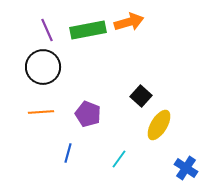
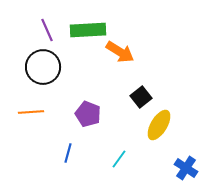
orange arrow: moved 9 px left, 30 px down; rotated 48 degrees clockwise
green rectangle: rotated 8 degrees clockwise
black square: moved 1 px down; rotated 10 degrees clockwise
orange line: moved 10 px left
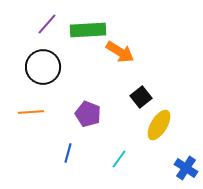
purple line: moved 6 px up; rotated 65 degrees clockwise
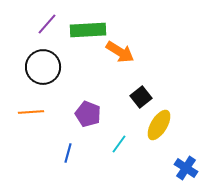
cyan line: moved 15 px up
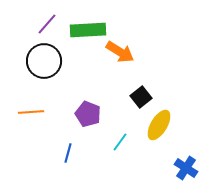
black circle: moved 1 px right, 6 px up
cyan line: moved 1 px right, 2 px up
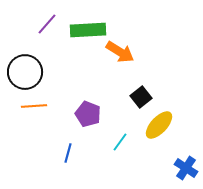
black circle: moved 19 px left, 11 px down
orange line: moved 3 px right, 6 px up
yellow ellipse: rotated 12 degrees clockwise
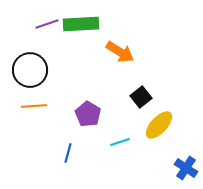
purple line: rotated 30 degrees clockwise
green rectangle: moved 7 px left, 6 px up
black circle: moved 5 px right, 2 px up
purple pentagon: rotated 10 degrees clockwise
cyan line: rotated 36 degrees clockwise
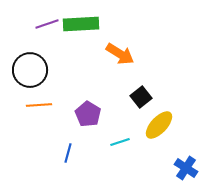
orange arrow: moved 2 px down
orange line: moved 5 px right, 1 px up
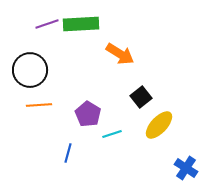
cyan line: moved 8 px left, 8 px up
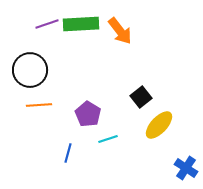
orange arrow: moved 23 px up; rotated 20 degrees clockwise
cyan line: moved 4 px left, 5 px down
